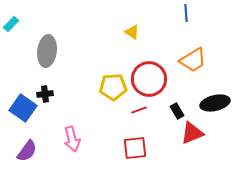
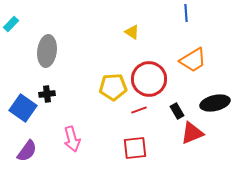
black cross: moved 2 px right
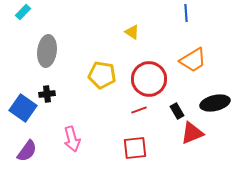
cyan rectangle: moved 12 px right, 12 px up
yellow pentagon: moved 11 px left, 12 px up; rotated 12 degrees clockwise
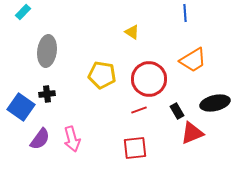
blue line: moved 1 px left
blue square: moved 2 px left, 1 px up
purple semicircle: moved 13 px right, 12 px up
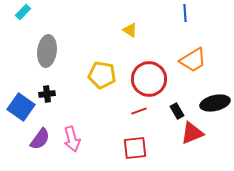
yellow triangle: moved 2 px left, 2 px up
red line: moved 1 px down
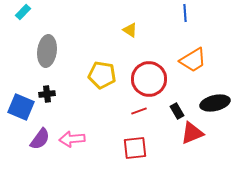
blue square: rotated 12 degrees counterclockwise
pink arrow: rotated 100 degrees clockwise
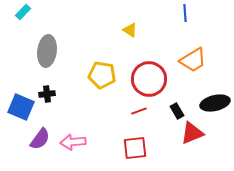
pink arrow: moved 1 px right, 3 px down
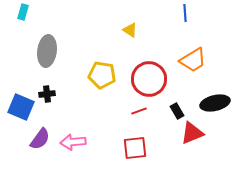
cyan rectangle: rotated 28 degrees counterclockwise
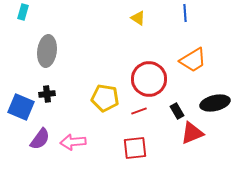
yellow triangle: moved 8 px right, 12 px up
yellow pentagon: moved 3 px right, 23 px down
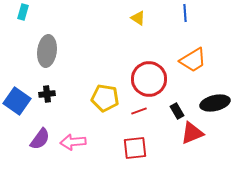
blue square: moved 4 px left, 6 px up; rotated 12 degrees clockwise
